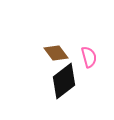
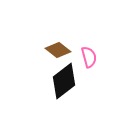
brown diamond: moved 2 px right, 3 px up; rotated 15 degrees counterclockwise
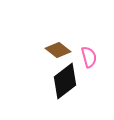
black diamond: moved 1 px right
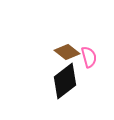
brown diamond: moved 9 px right, 2 px down
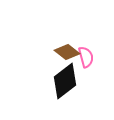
pink semicircle: moved 3 px left
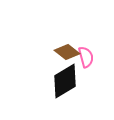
black diamond: rotated 6 degrees clockwise
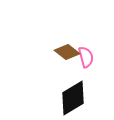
black diamond: moved 8 px right, 17 px down
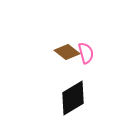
pink semicircle: moved 4 px up
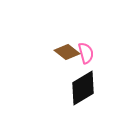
black diamond: moved 10 px right, 10 px up
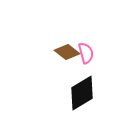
black diamond: moved 1 px left, 5 px down
